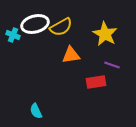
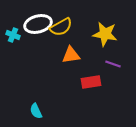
white ellipse: moved 3 px right
yellow star: rotated 20 degrees counterclockwise
purple line: moved 1 px right, 1 px up
red rectangle: moved 5 px left
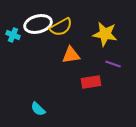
cyan semicircle: moved 2 px right, 2 px up; rotated 21 degrees counterclockwise
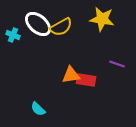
white ellipse: rotated 56 degrees clockwise
yellow star: moved 3 px left, 15 px up
orange triangle: moved 20 px down
purple line: moved 4 px right
red rectangle: moved 5 px left, 2 px up; rotated 18 degrees clockwise
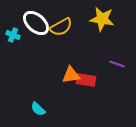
white ellipse: moved 2 px left, 1 px up
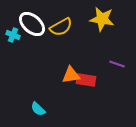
white ellipse: moved 4 px left, 1 px down
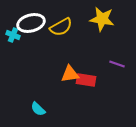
white ellipse: moved 1 px left, 1 px up; rotated 56 degrees counterclockwise
orange triangle: moved 1 px left, 1 px up
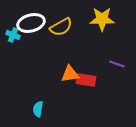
yellow star: rotated 10 degrees counterclockwise
cyan semicircle: rotated 56 degrees clockwise
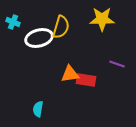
white ellipse: moved 8 px right, 15 px down
yellow semicircle: rotated 45 degrees counterclockwise
cyan cross: moved 13 px up
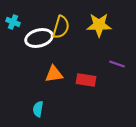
yellow star: moved 3 px left, 6 px down
orange triangle: moved 16 px left
